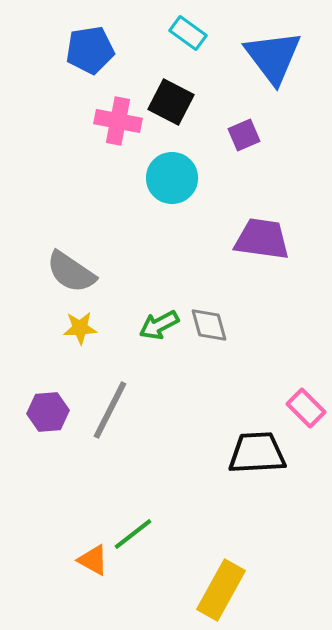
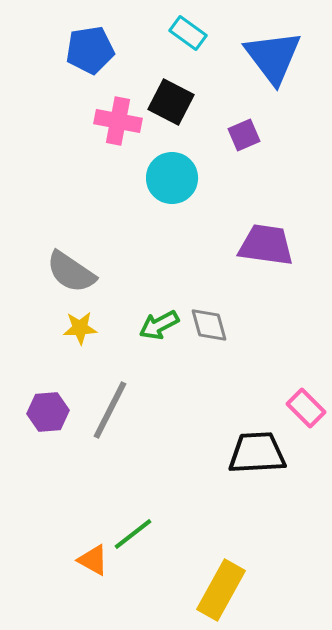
purple trapezoid: moved 4 px right, 6 px down
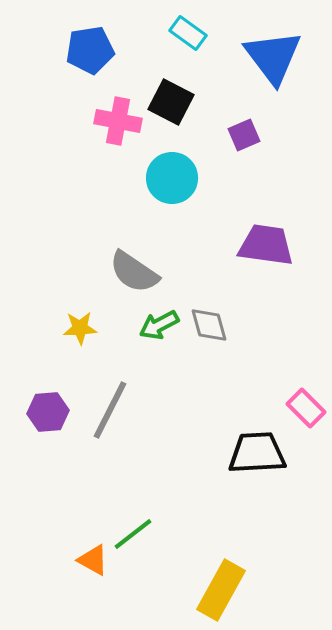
gray semicircle: moved 63 px right
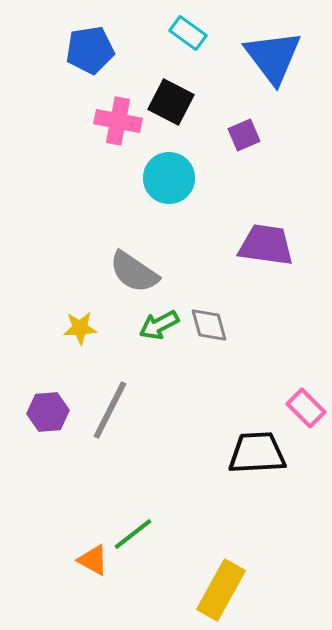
cyan circle: moved 3 px left
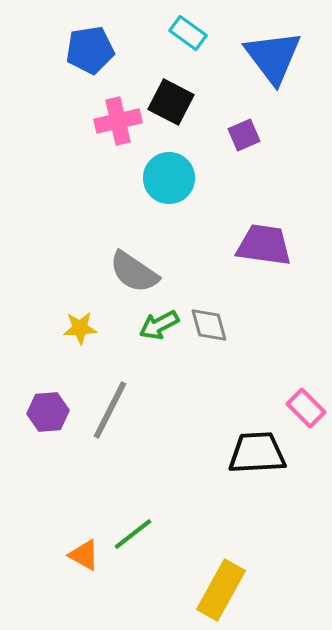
pink cross: rotated 24 degrees counterclockwise
purple trapezoid: moved 2 px left
orange triangle: moved 9 px left, 5 px up
